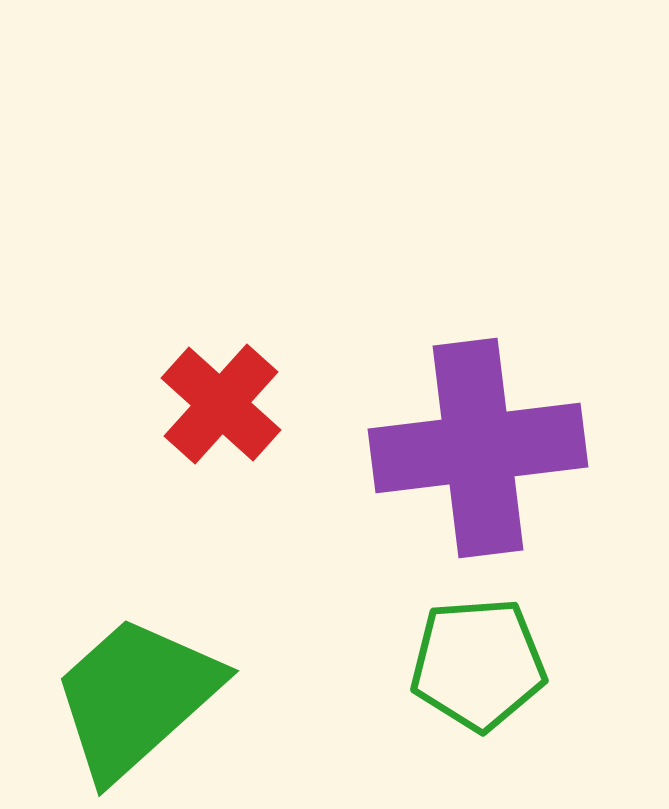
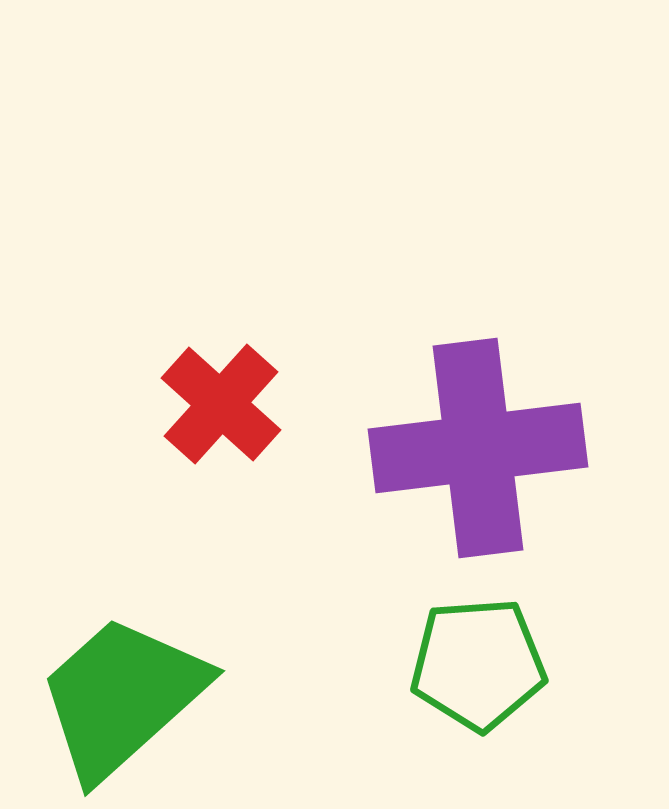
green trapezoid: moved 14 px left
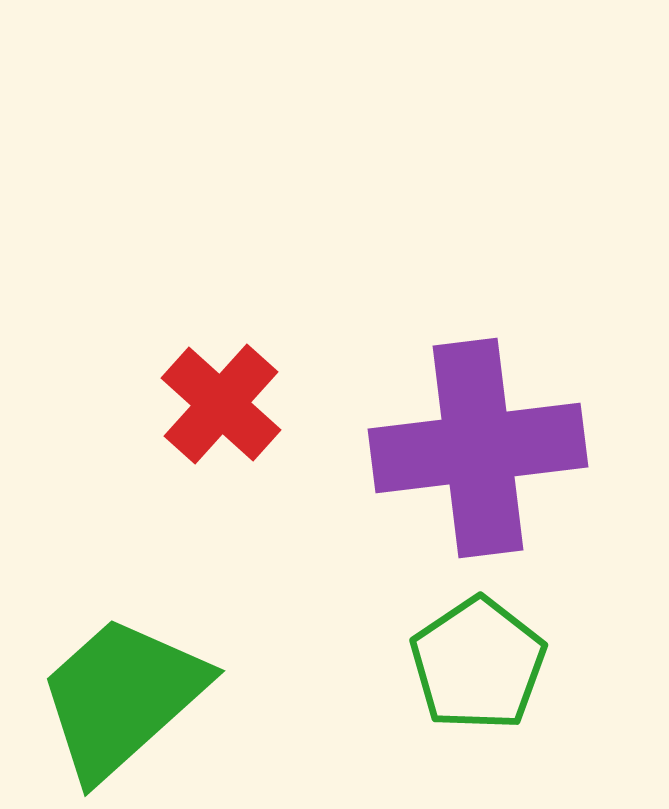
green pentagon: rotated 30 degrees counterclockwise
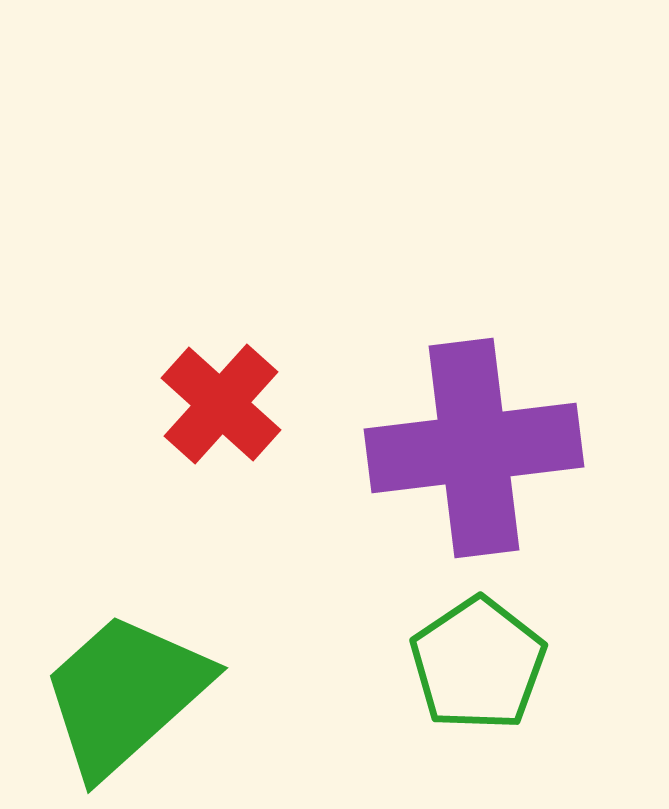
purple cross: moved 4 px left
green trapezoid: moved 3 px right, 3 px up
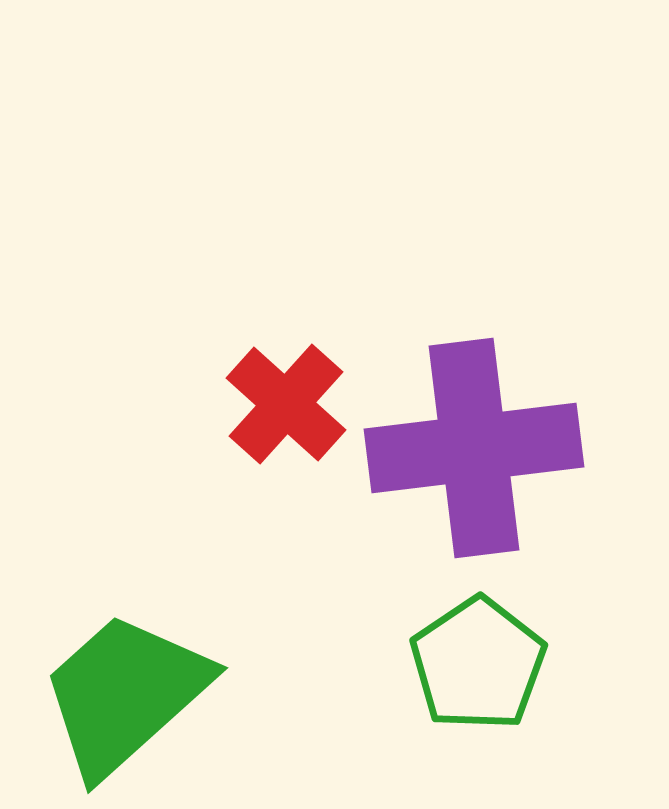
red cross: moved 65 px right
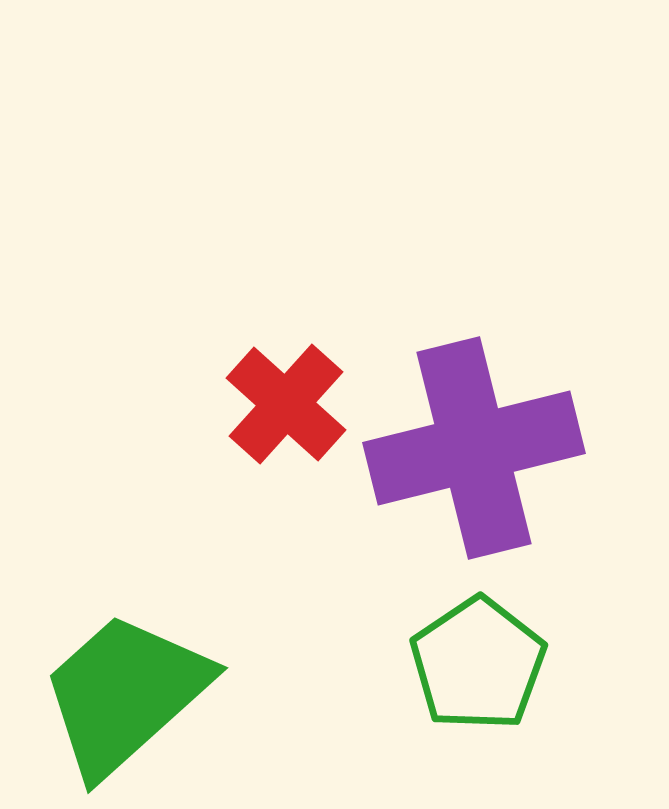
purple cross: rotated 7 degrees counterclockwise
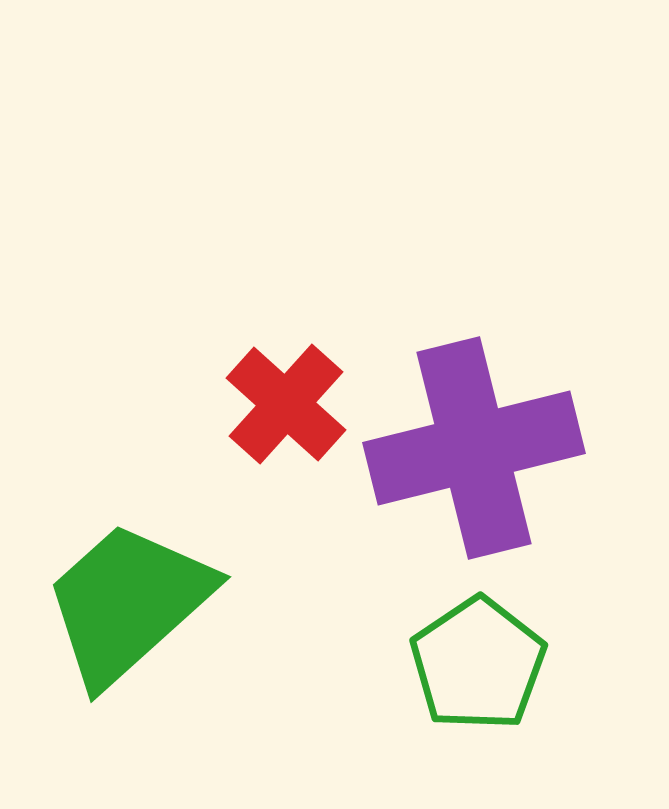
green trapezoid: moved 3 px right, 91 px up
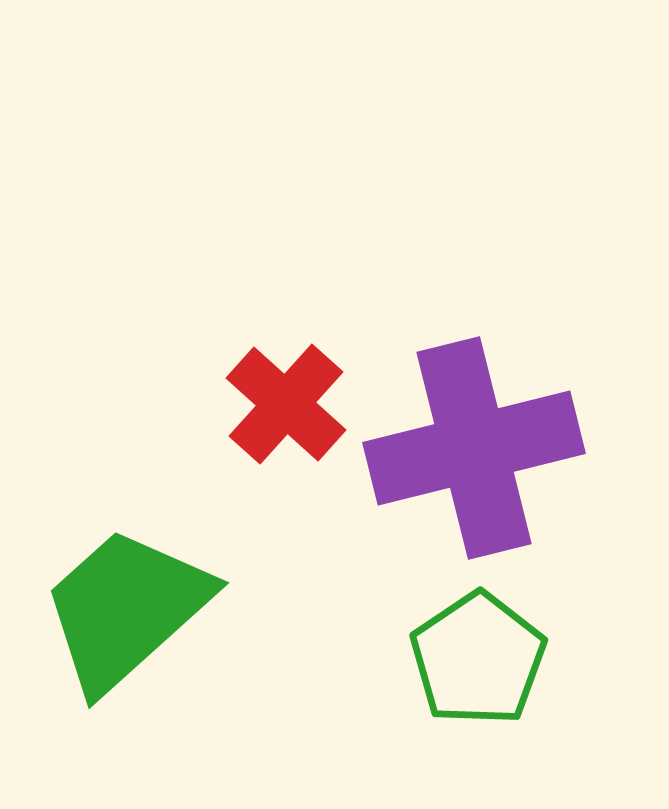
green trapezoid: moved 2 px left, 6 px down
green pentagon: moved 5 px up
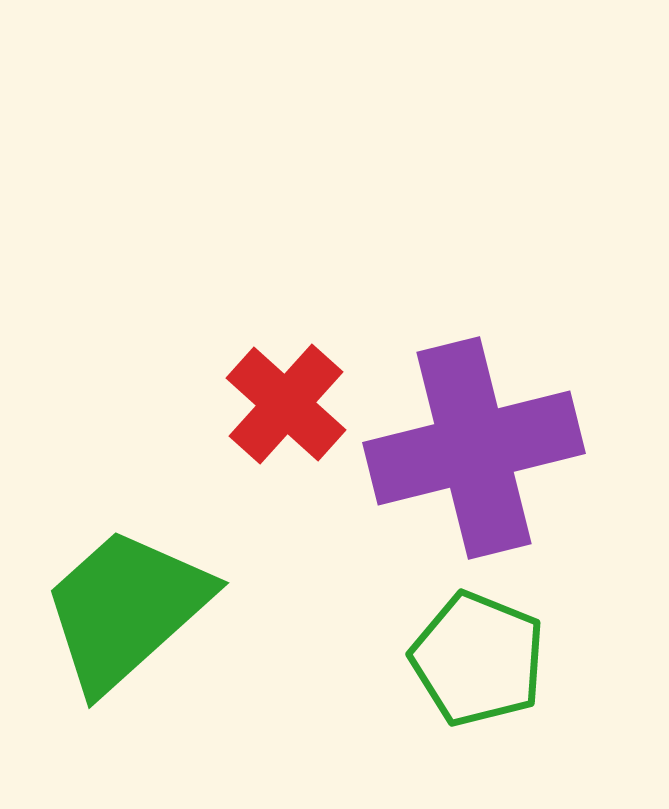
green pentagon: rotated 16 degrees counterclockwise
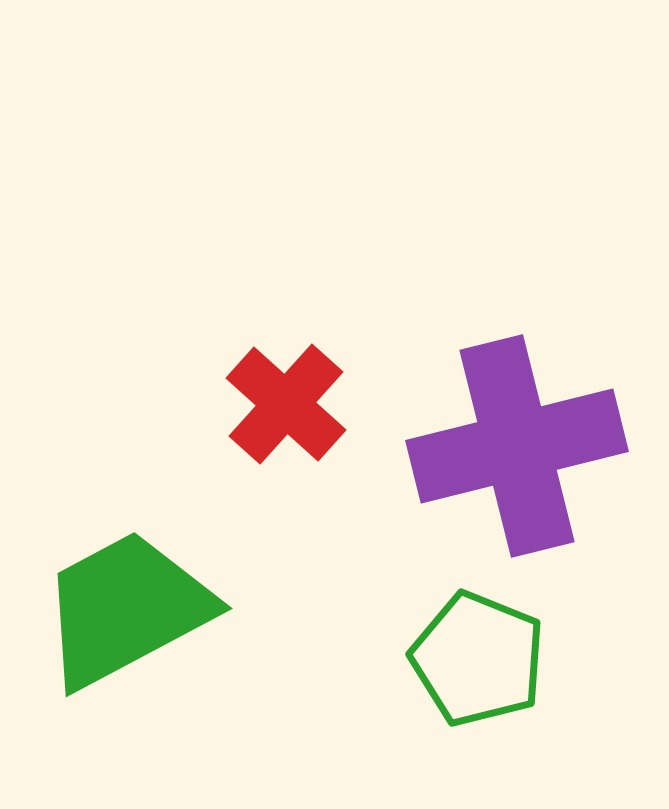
purple cross: moved 43 px right, 2 px up
green trapezoid: rotated 14 degrees clockwise
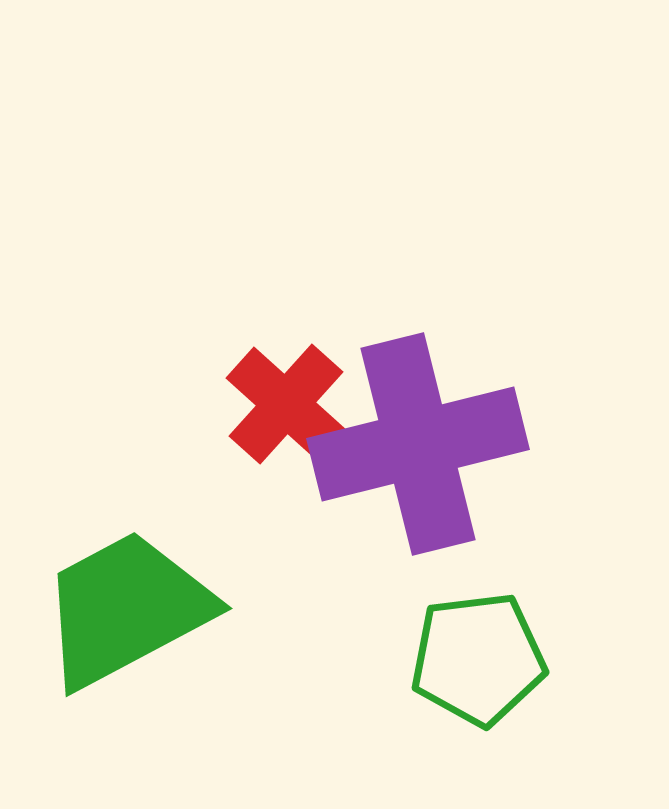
purple cross: moved 99 px left, 2 px up
green pentagon: rotated 29 degrees counterclockwise
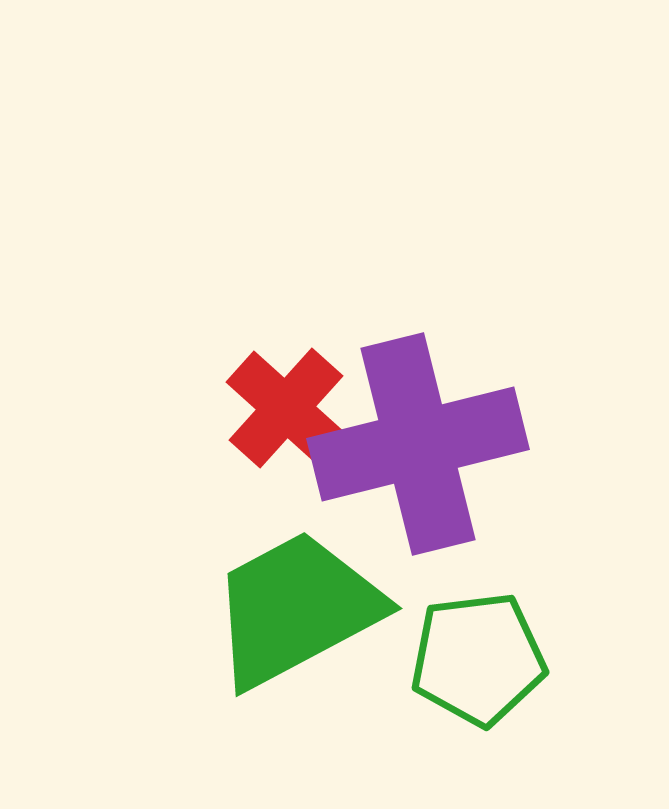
red cross: moved 4 px down
green trapezoid: moved 170 px right
